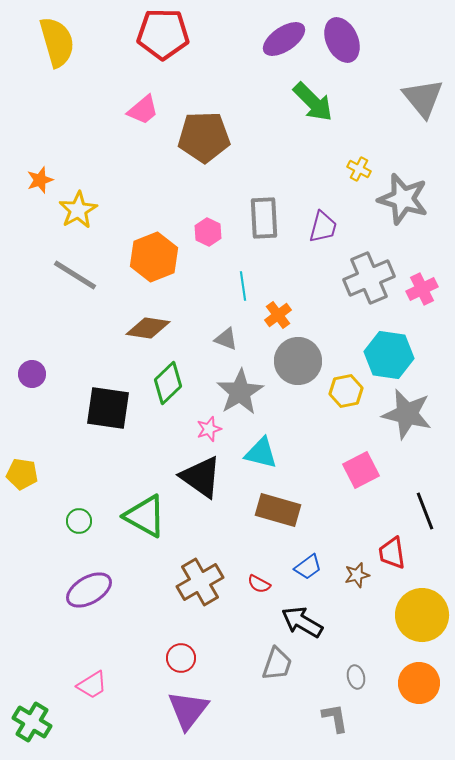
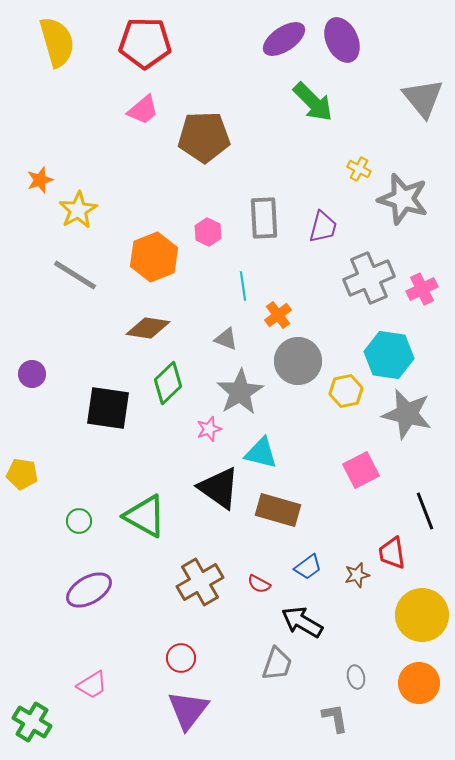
red pentagon at (163, 34): moved 18 px left, 9 px down
black triangle at (201, 477): moved 18 px right, 11 px down
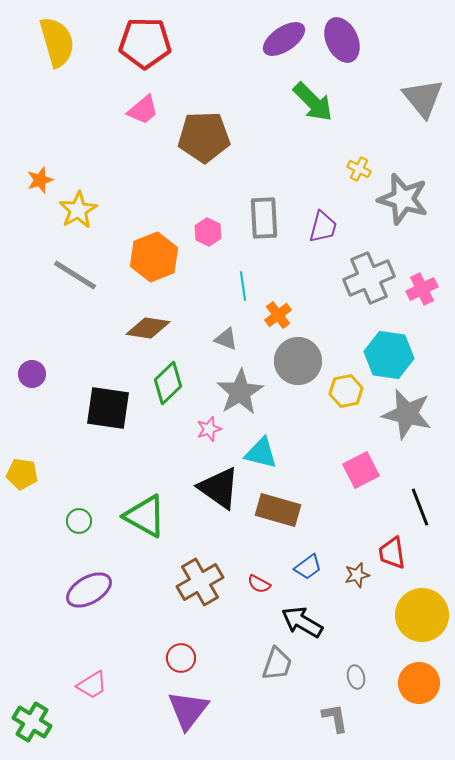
black line at (425, 511): moved 5 px left, 4 px up
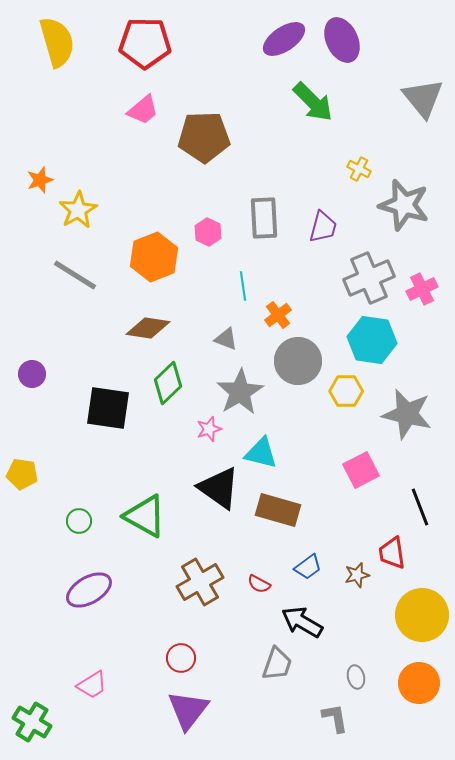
gray star at (403, 199): moved 1 px right, 6 px down
cyan hexagon at (389, 355): moved 17 px left, 15 px up
yellow hexagon at (346, 391): rotated 12 degrees clockwise
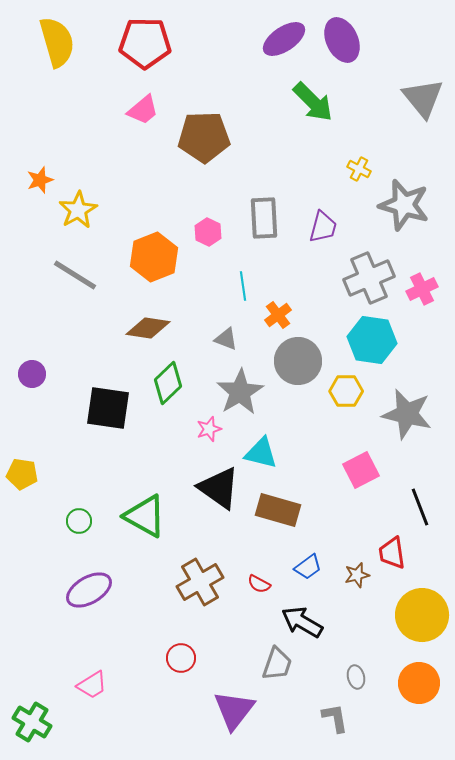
purple triangle at (188, 710): moved 46 px right
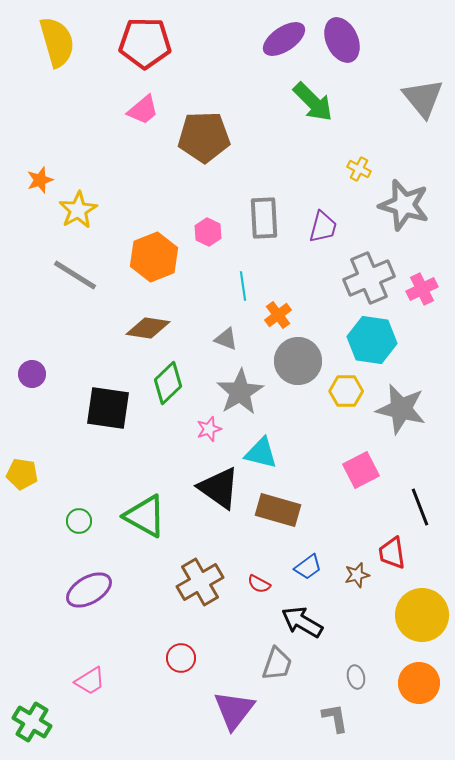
gray star at (407, 414): moved 6 px left, 5 px up
pink trapezoid at (92, 685): moved 2 px left, 4 px up
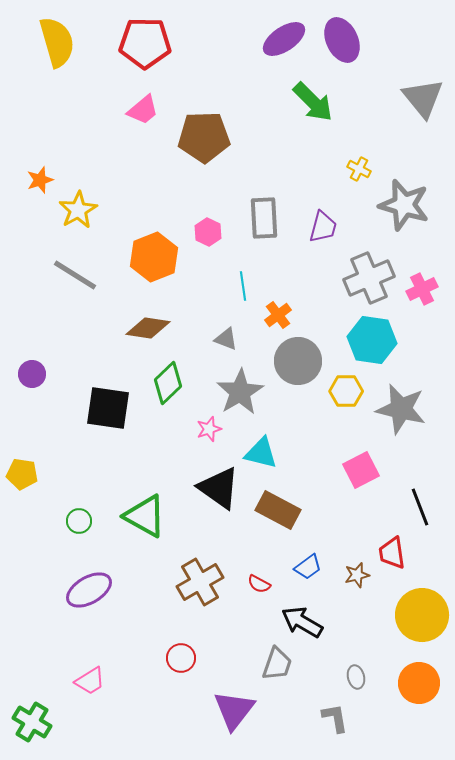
brown rectangle at (278, 510): rotated 12 degrees clockwise
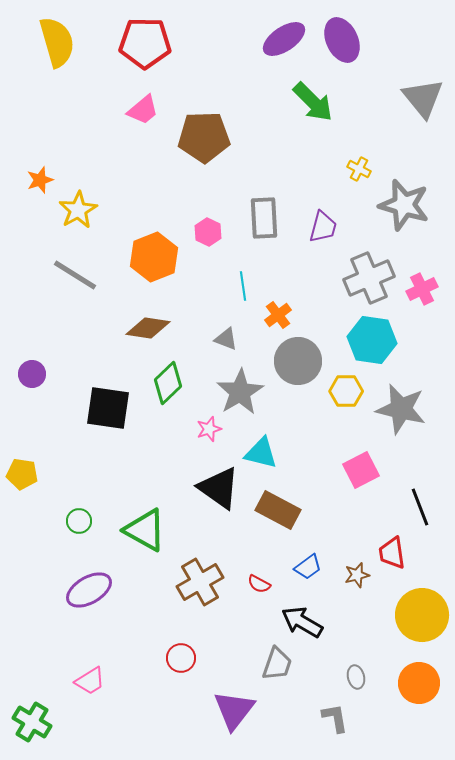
green triangle at (145, 516): moved 14 px down
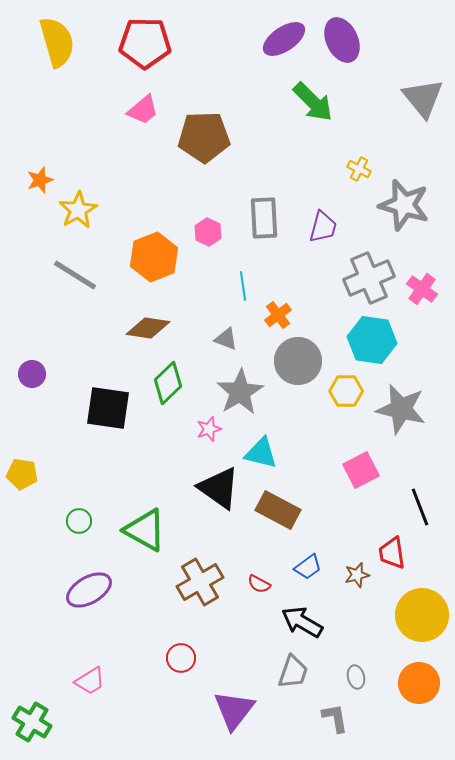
pink cross at (422, 289): rotated 28 degrees counterclockwise
gray trapezoid at (277, 664): moved 16 px right, 8 px down
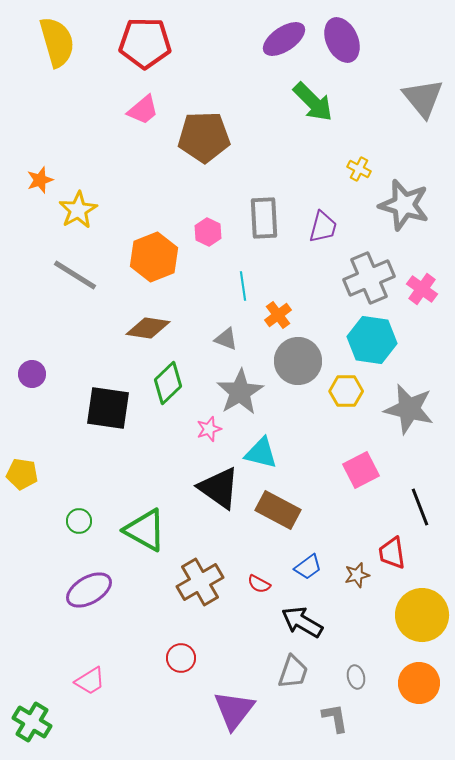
gray star at (401, 409): moved 8 px right
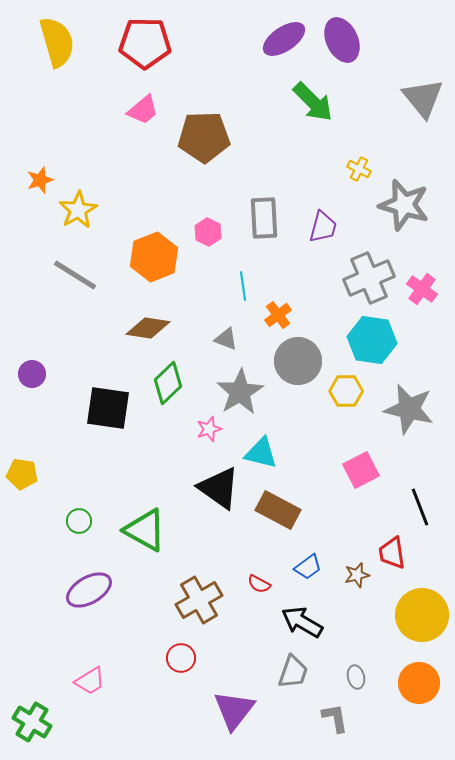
brown cross at (200, 582): moved 1 px left, 18 px down
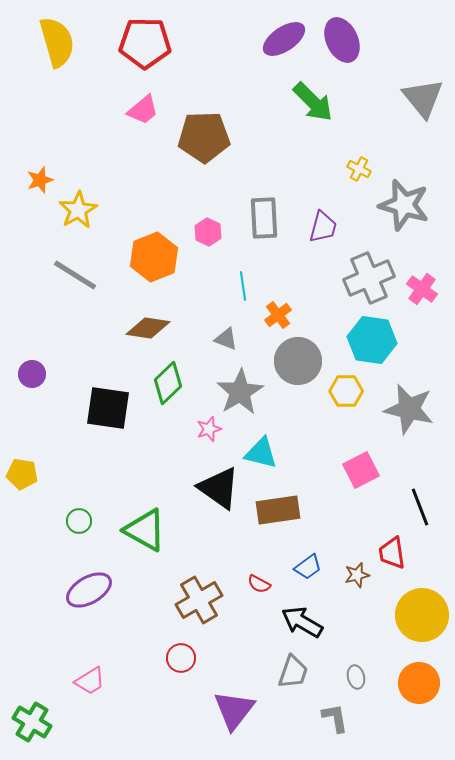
brown rectangle at (278, 510): rotated 36 degrees counterclockwise
